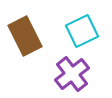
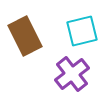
cyan square: rotated 12 degrees clockwise
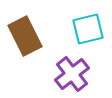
cyan square: moved 6 px right, 2 px up
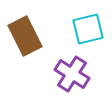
purple cross: rotated 20 degrees counterclockwise
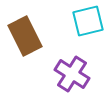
cyan square: moved 8 px up
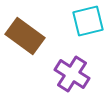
brown rectangle: rotated 27 degrees counterclockwise
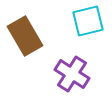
brown rectangle: rotated 24 degrees clockwise
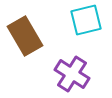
cyan square: moved 2 px left, 1 px up
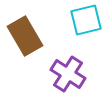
purple cross: moved 4 px left
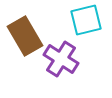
purple cross: moved 7 px left, 15 px up
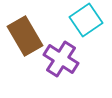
cyan square: rotated 20 degrees counterclockwise
